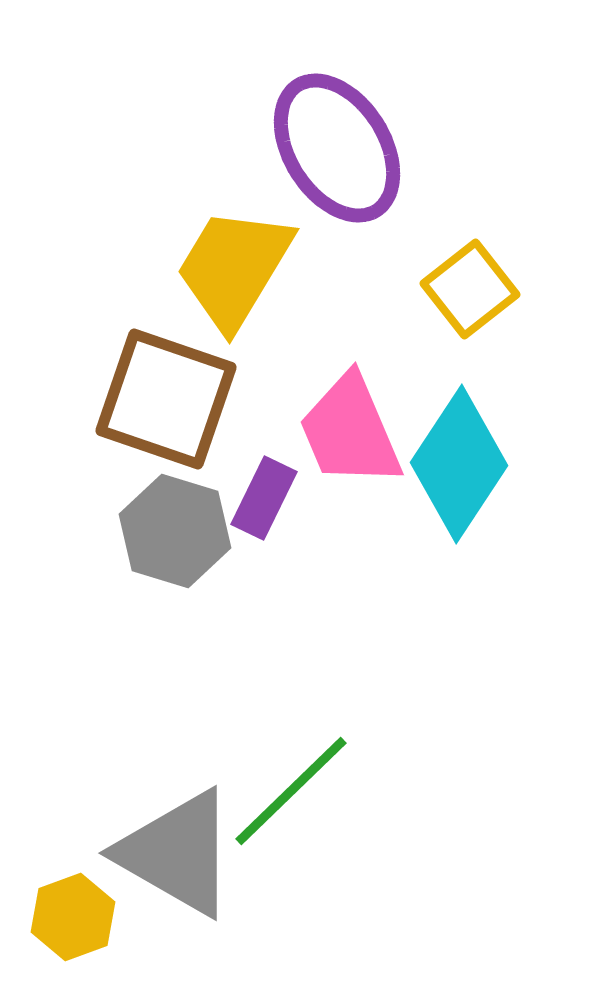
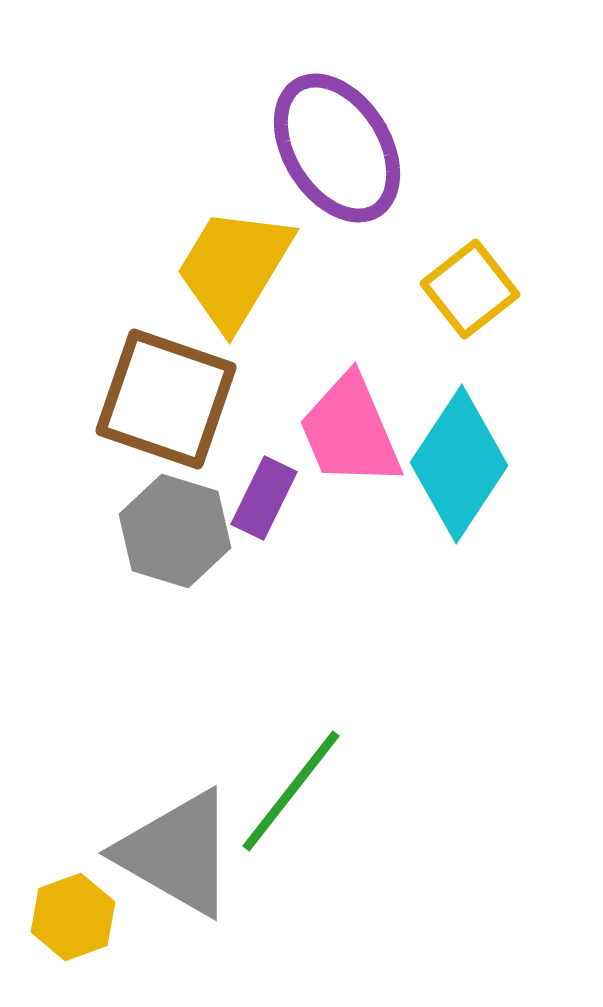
green line: rotated 8 degrees counterclockwise
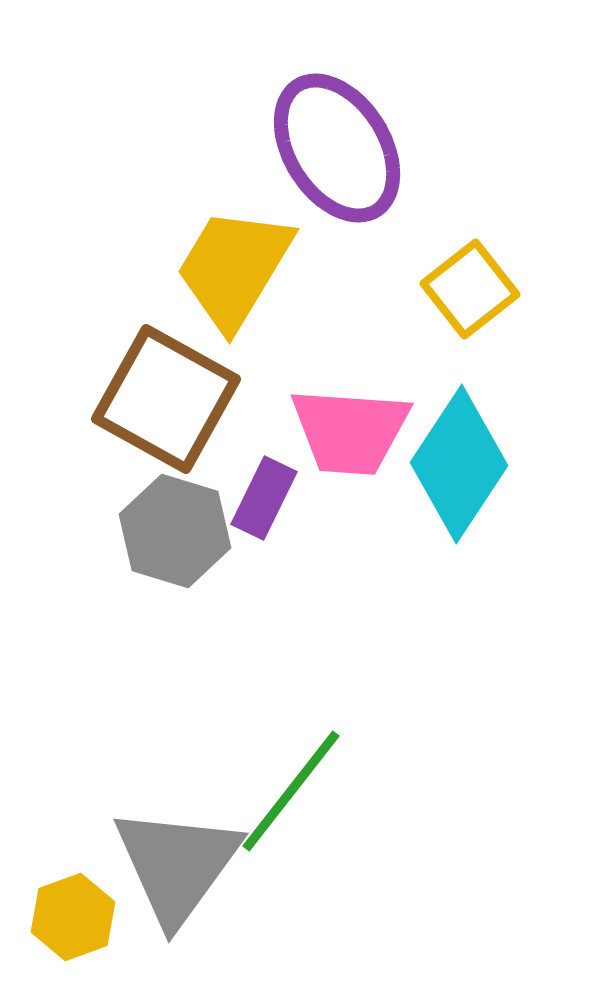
brown square: rotated 10 degrees clockwise
pink trapezoid: rotated 63 degrees counterclockwise
gray triangle: moved 12 px down; rotated 36 degrees clockwise
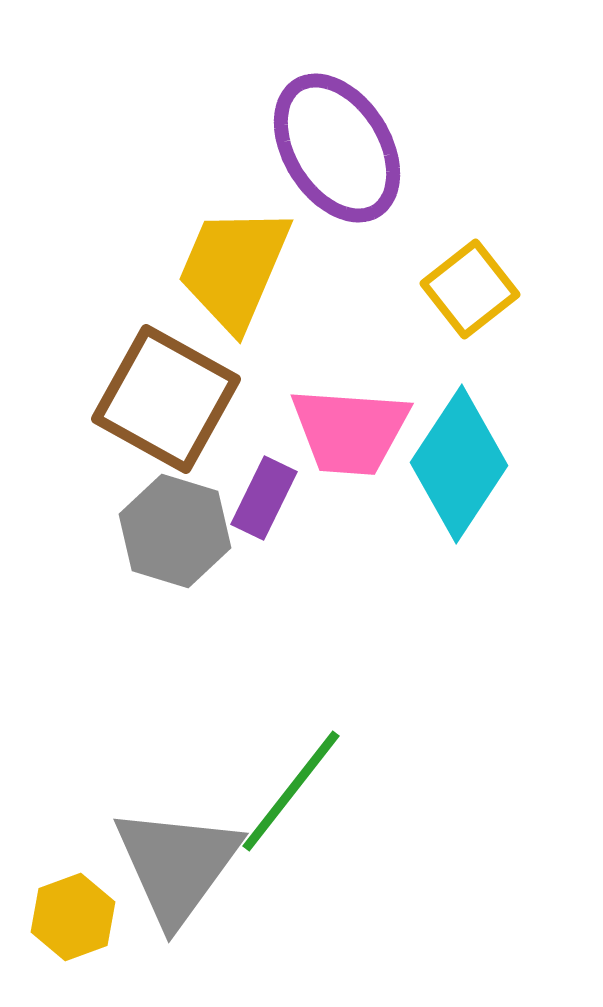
yellow trapezoid: rotated 8 degrees counterclockwise
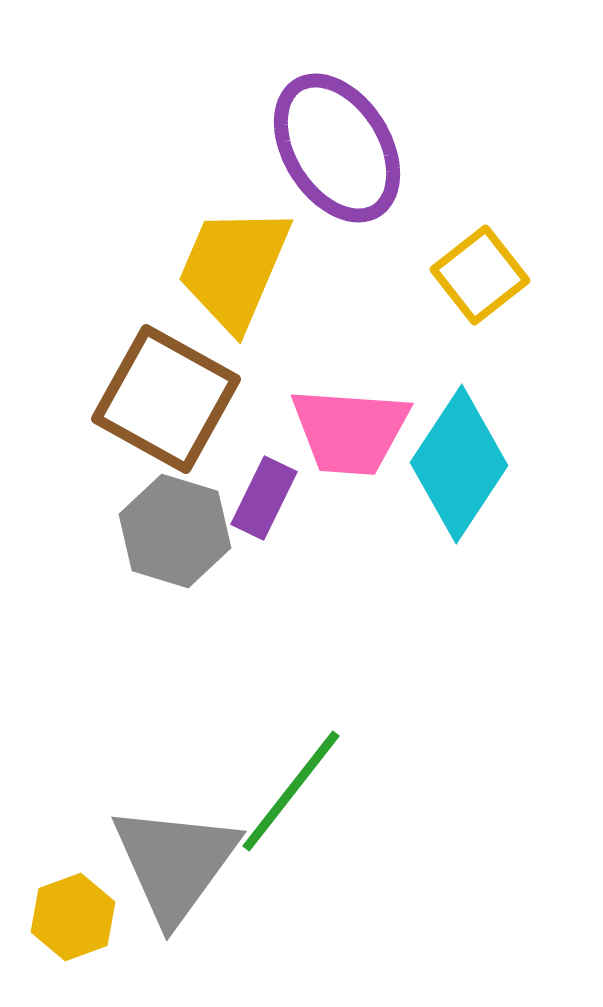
yellow square: moved 10 px right, 14 px up
gray triangle: moved 2 px left, 2 px up
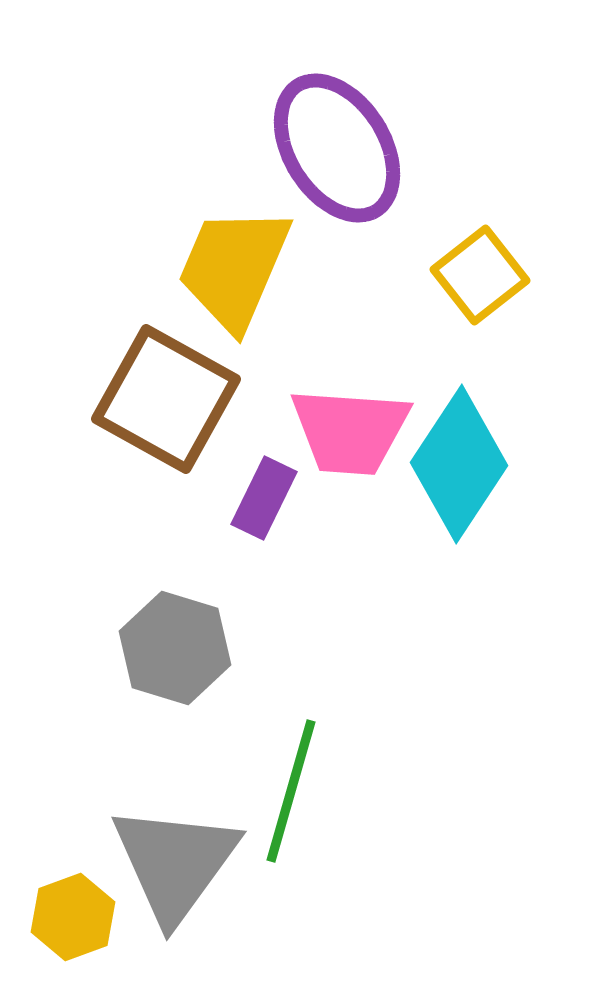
gray hexagon: moved 117 px down
green line: rotated 22 degrees counterclockwise
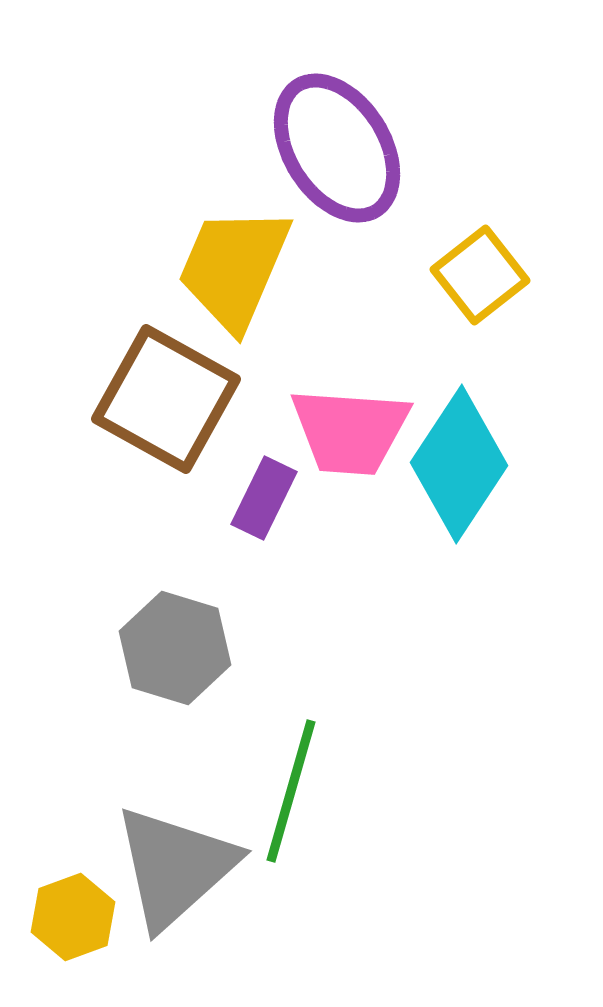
gray triangle: moved 4 px down; rotated 12 degrees clockwise
